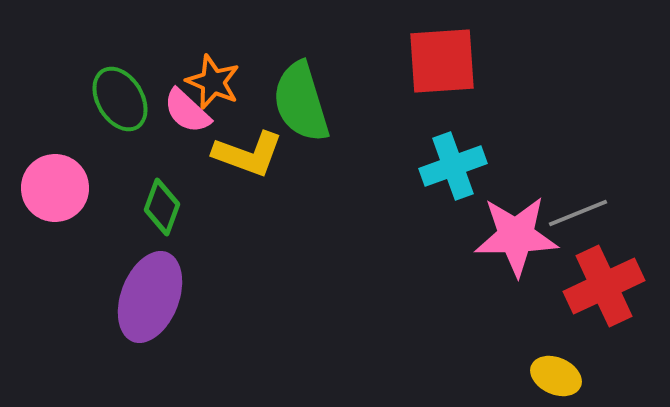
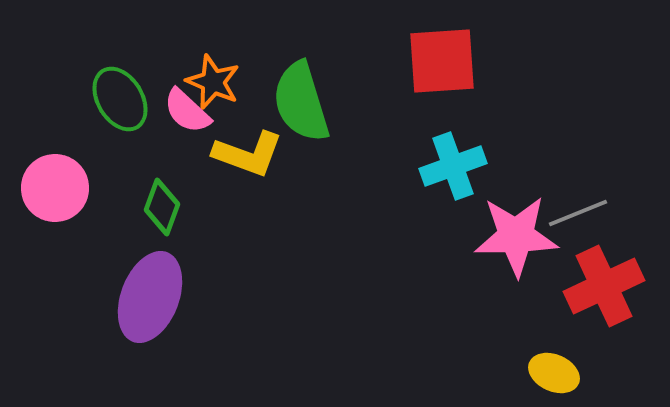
yellow ellipse: moved 2 px left, 3 px up
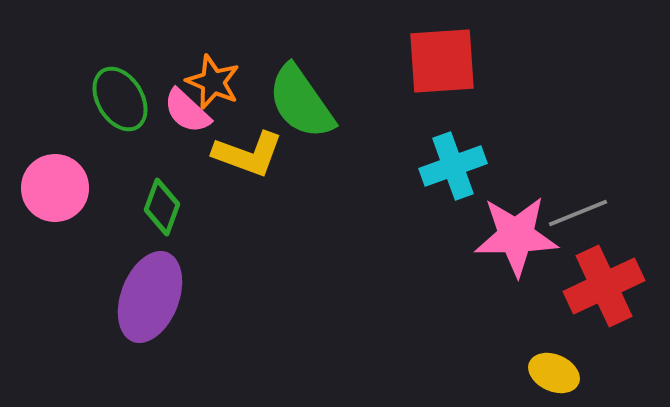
green semicircle: rotated 18 degrees counterclockwise
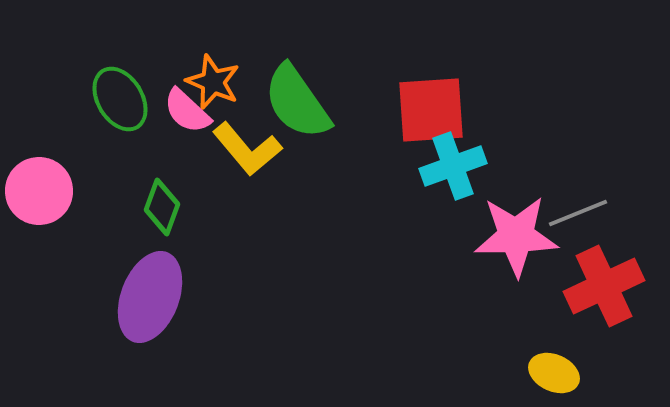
red square: moved 11 px left, 49 px down
green semicircle: moved 4 px left
yellow L-shape: moved 1 px left, 5 px up; rotated 30 degrees clockwise
pink circle: moved 16 px left, 3 px down
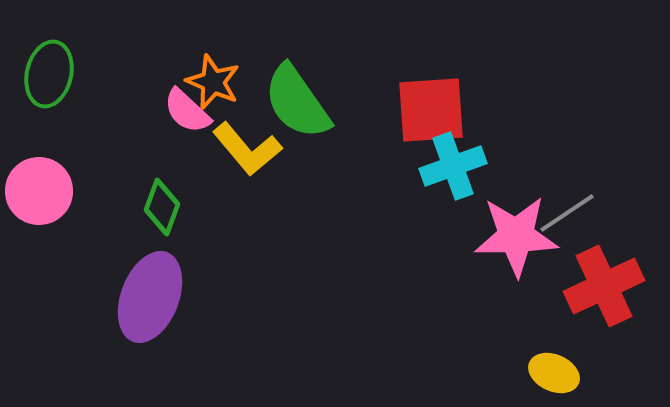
green ellipse: moved 71 px left, 25 px up; rotated 44 degrees clockwise
gray line: moved 11 px left; rotated 12 degrees counterclockwise
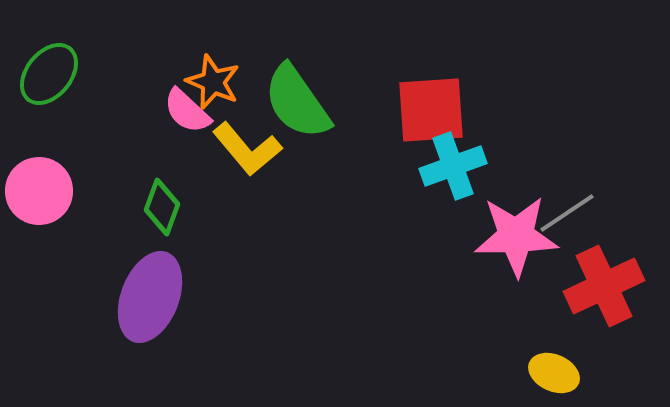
green ellipse: rotated 26 degrees clockwise
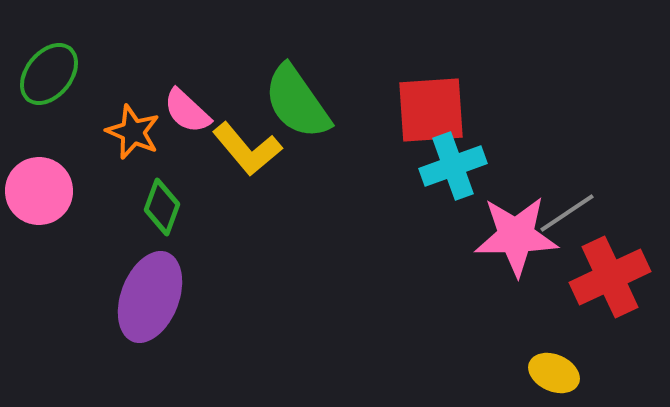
orange star: moved 80 px left, 50 px down
red cross: moved 6 px right, 9 px up
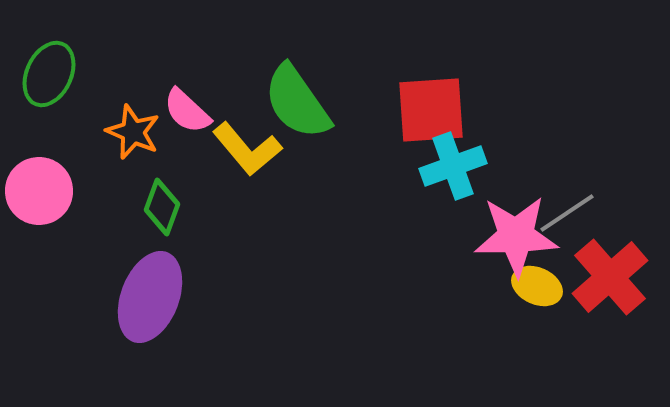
green ellipse: rotated 14 degrees counterclockwise
red cross: rotated 16 degrees counterclockwise
yellow ellipse: moved 17 px left, 87 px up
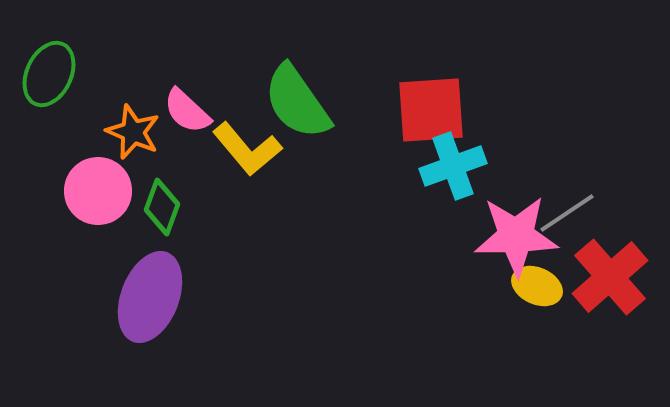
pink circle: moved 59 px right
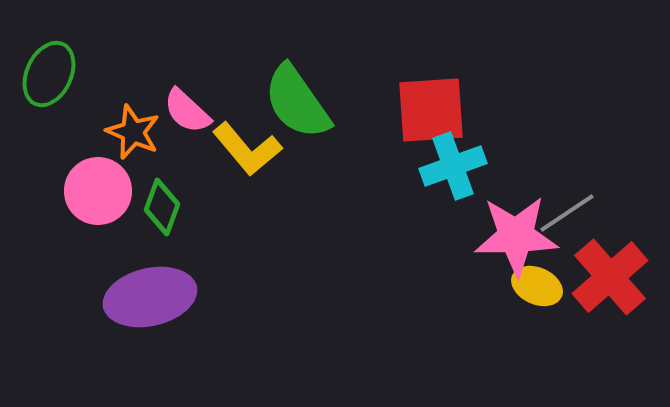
purple ellipse: rotated 56 degrees clockwise
